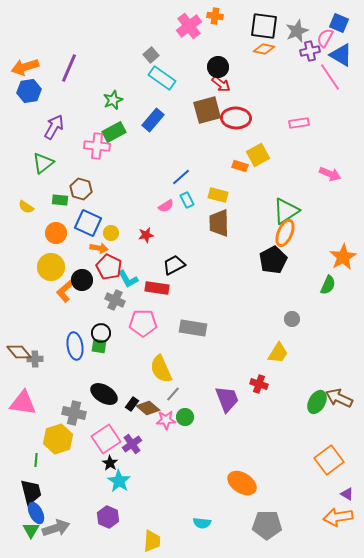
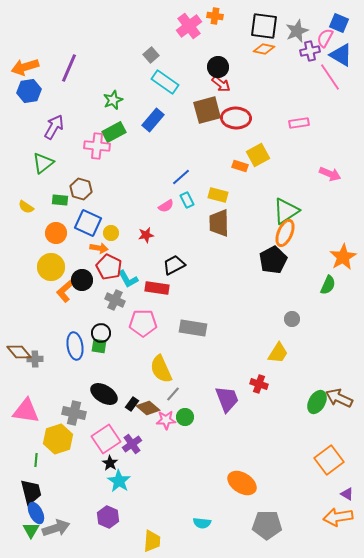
cyan rectangle at (162, 78): moved 3 px right, 4 px down
pink triangle at (23, 403): moved 3 px right, 8 px down
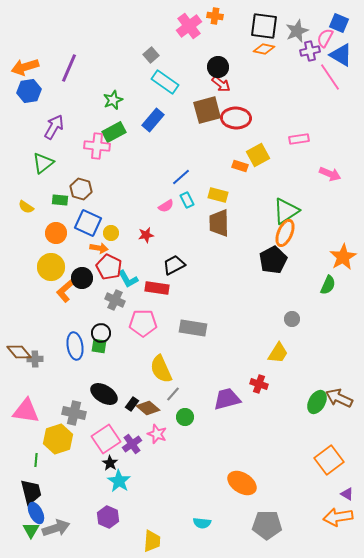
pink rectangle at (299, 123): moved 16 px down
black circle at (82, 280): moved 2 px up
purple trapezoid at (227, 399): rotated 84 degrees counterclockwise
pink star at (166, 420): moved 9 px left, 14 px down; rotated 24 degrees clockwise
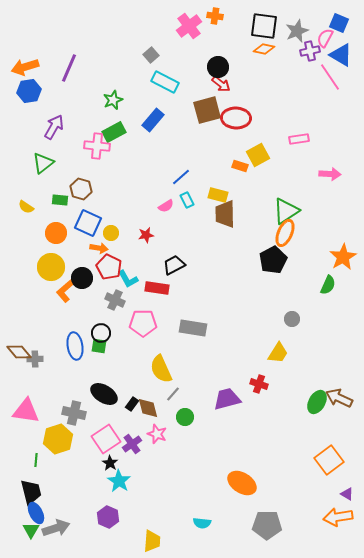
cyan rectangle at (165, 82): rotated 8 degrees counterclockwise
pink arrow at (330, 174): rotated 20 degrees counterclockwise
brown trapezoid at (219, 223): moved 6 px right, 9 px up
brown diamond at (148, 408): rotated 35 degrees clockwise
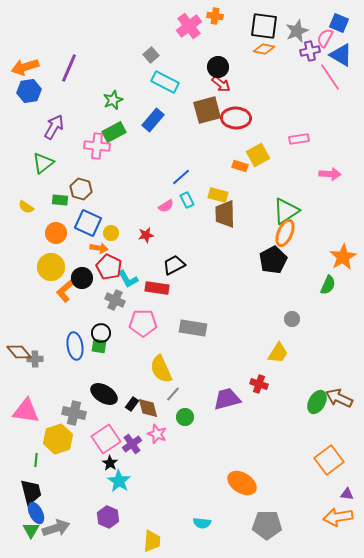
purple triangle at (347, 494): rotated 24 degrees counterclockwise
